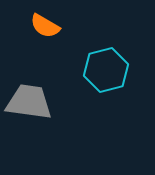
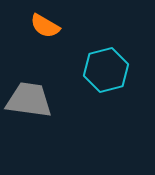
gray trapezoid: moved 2 px up
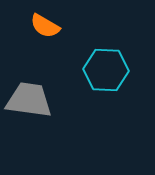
cyan hexagon: rotated 18 degrees clockwise
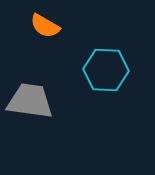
gray trapezoid: moved 1 px right, 1 px down
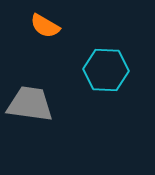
gray trapezoid: moved 3 px down
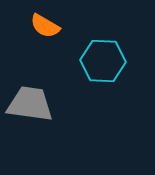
cyan hexagon: moved 3 px left, 9 px up
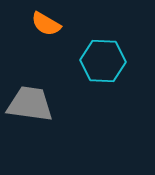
orange semicircle: moved 1 px right, 2 px up
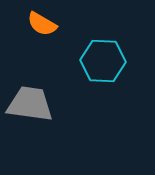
orange semicircle: moved 4 px left
